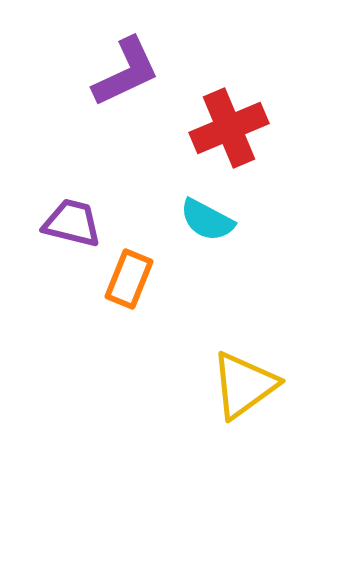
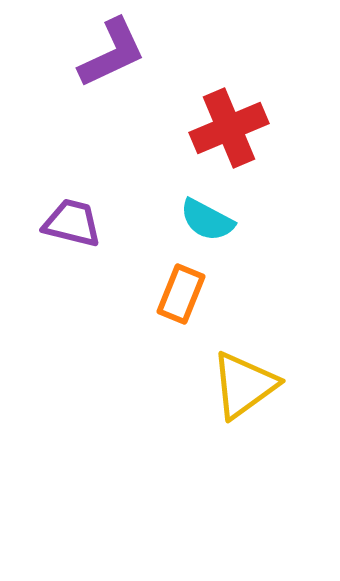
purple L-shape: moved 14 px left, 19 px up
orange rectangle: moved 52 px right, 15 px down
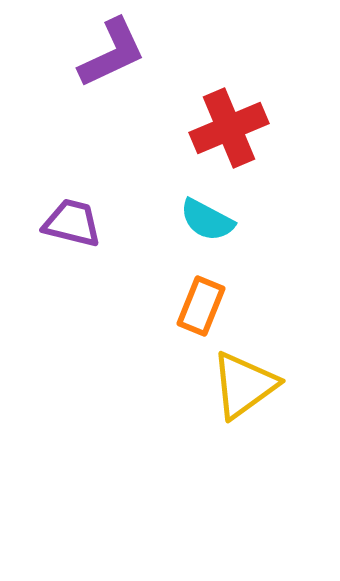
orange rectangle: moved 20 px right, 12 px down
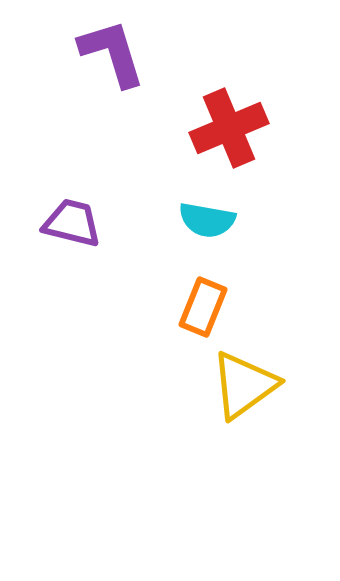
purple L-shape: rotated 82 degrees counterclockwise
cyan semicircle: rotated 18 degrees counterclockwise
orange rectangle: moved 2 px right, 1 px down
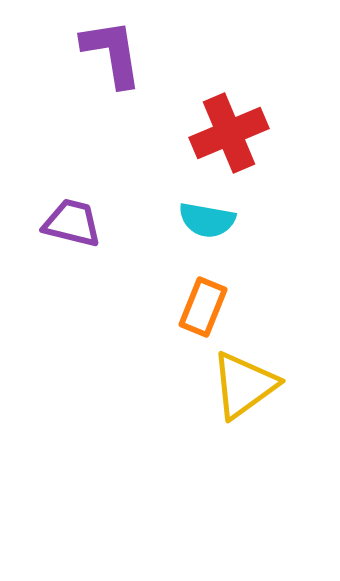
purple L-shape: rotated 8 degrees clockwise
red cross: moved 5 px down
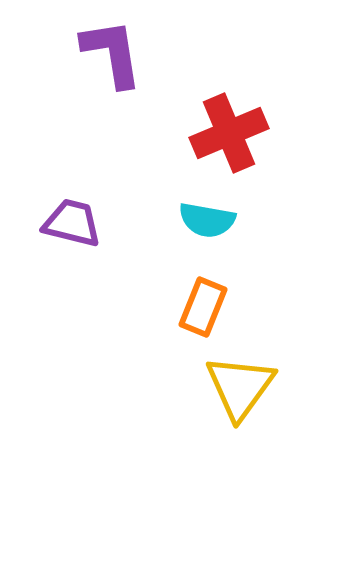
yellow triangle: moved 4 px left, 2 px down; rotated 18 degrees counterclockwise
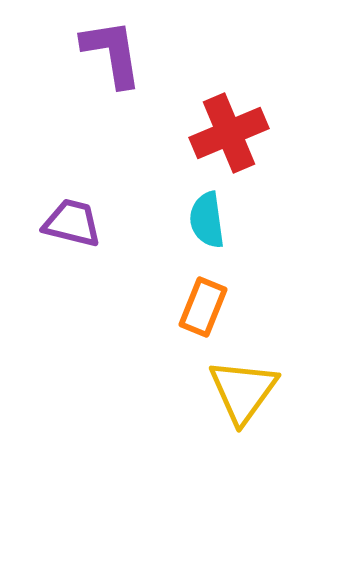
cyan semicircle: rotated 72 degrees clockwise
yellow triangle: moved 3 px right, 4 px down
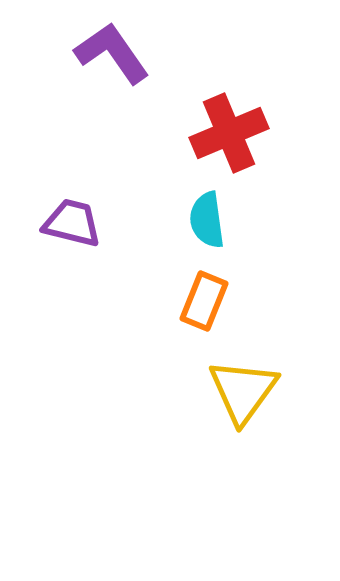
purple L-shape: rotated 26 degrees counterclockwise
orange rectangle: moved 1 px right, 6 px up
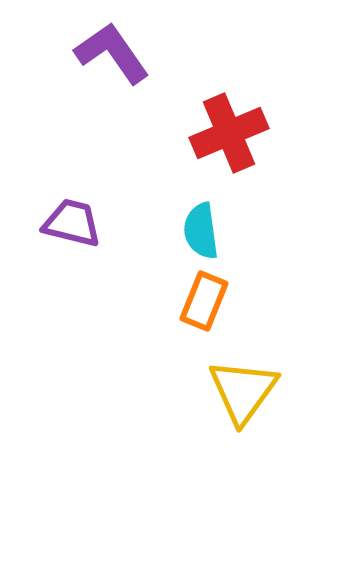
cyan semicircle: moved 6 px left, 11 px down
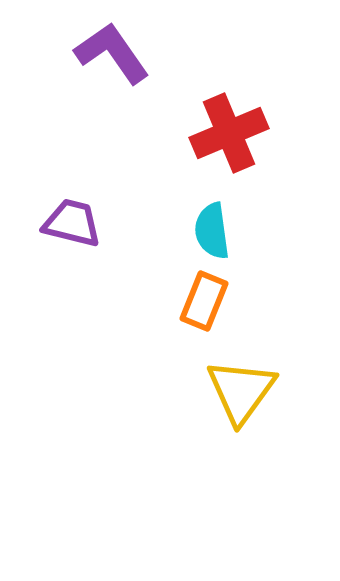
cyan semicircle: moved 11 px right
yellow triangle: moved 2 px left
